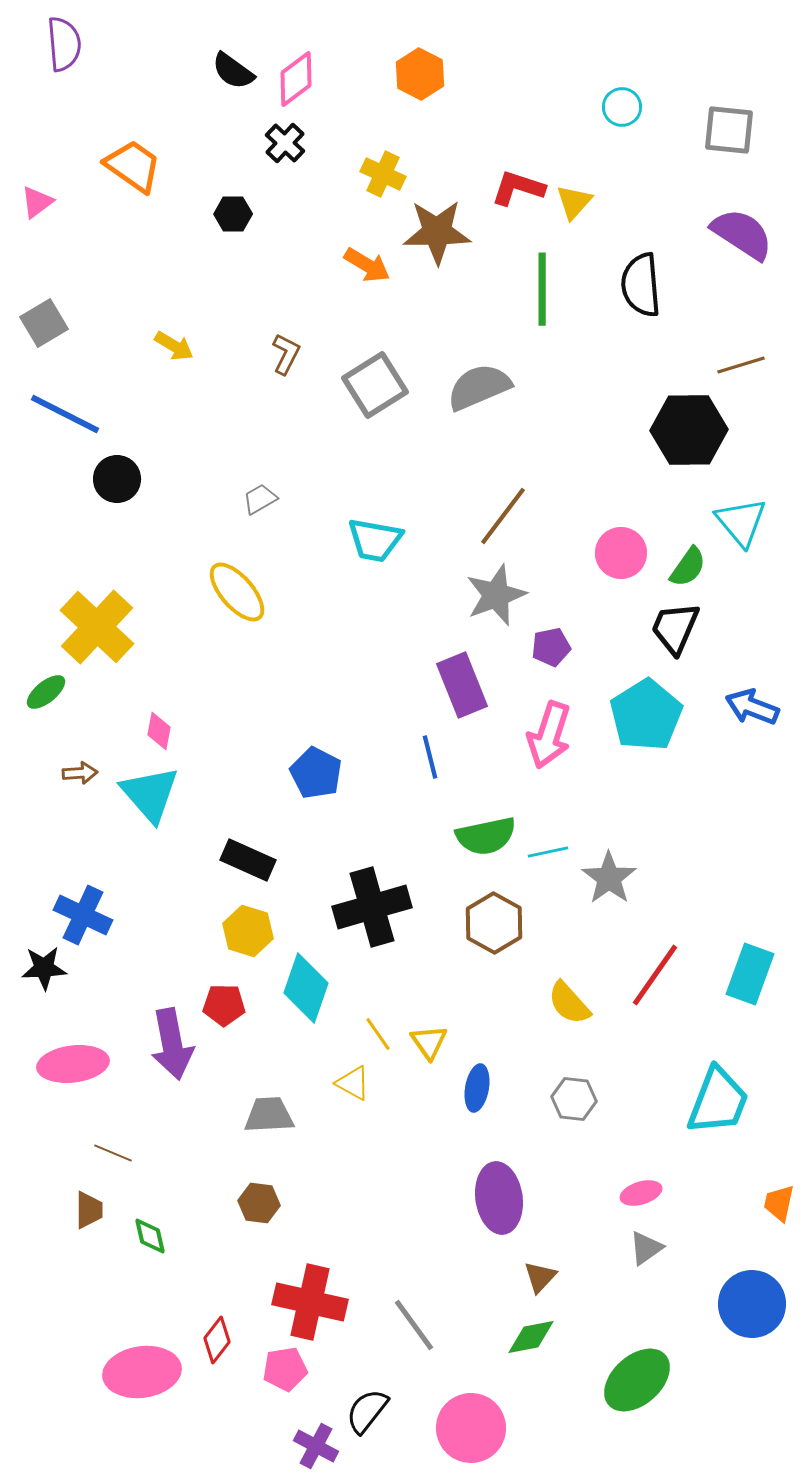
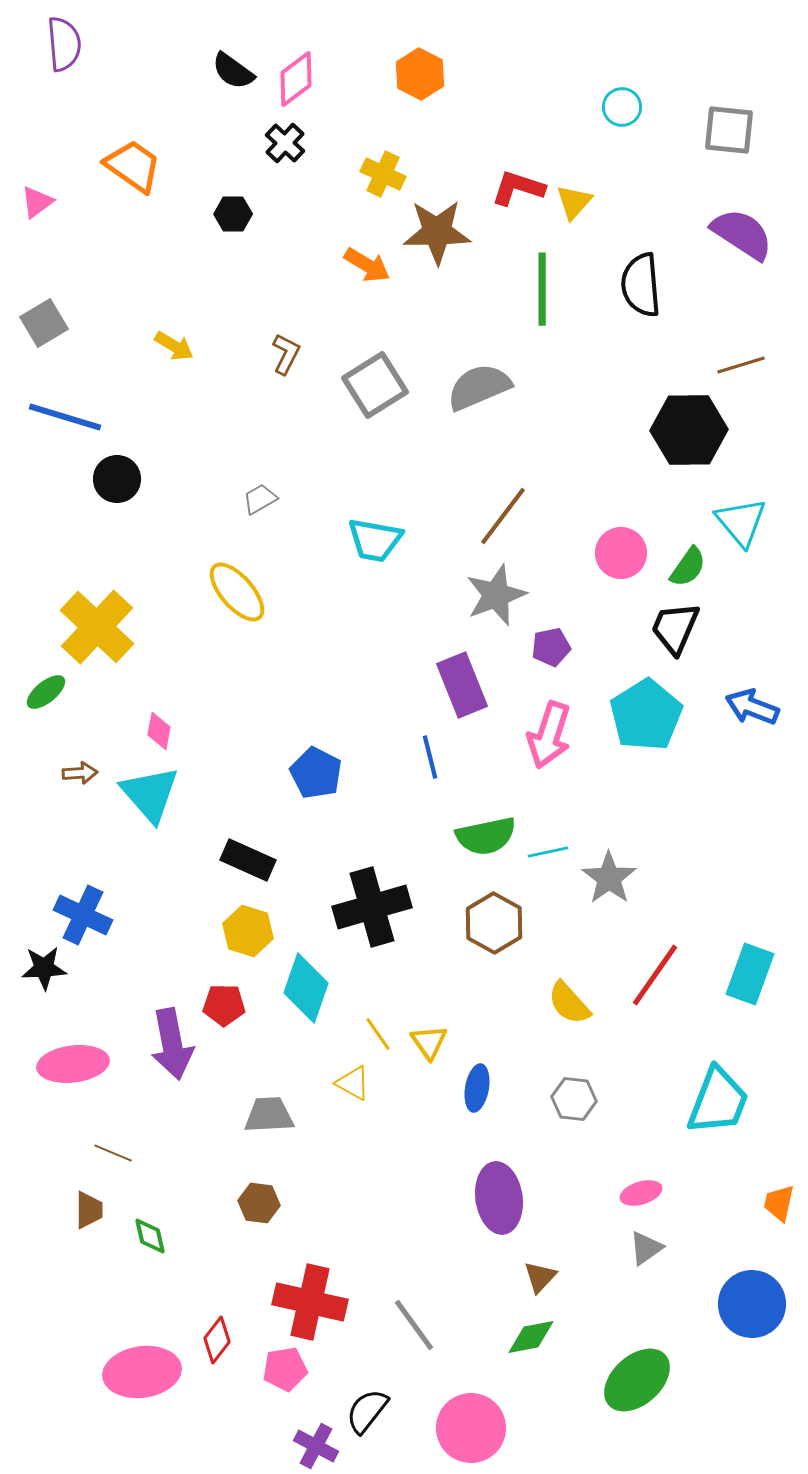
blue line at (65, 414): moved 3 px down; rotated 10 degrees counterclockwise
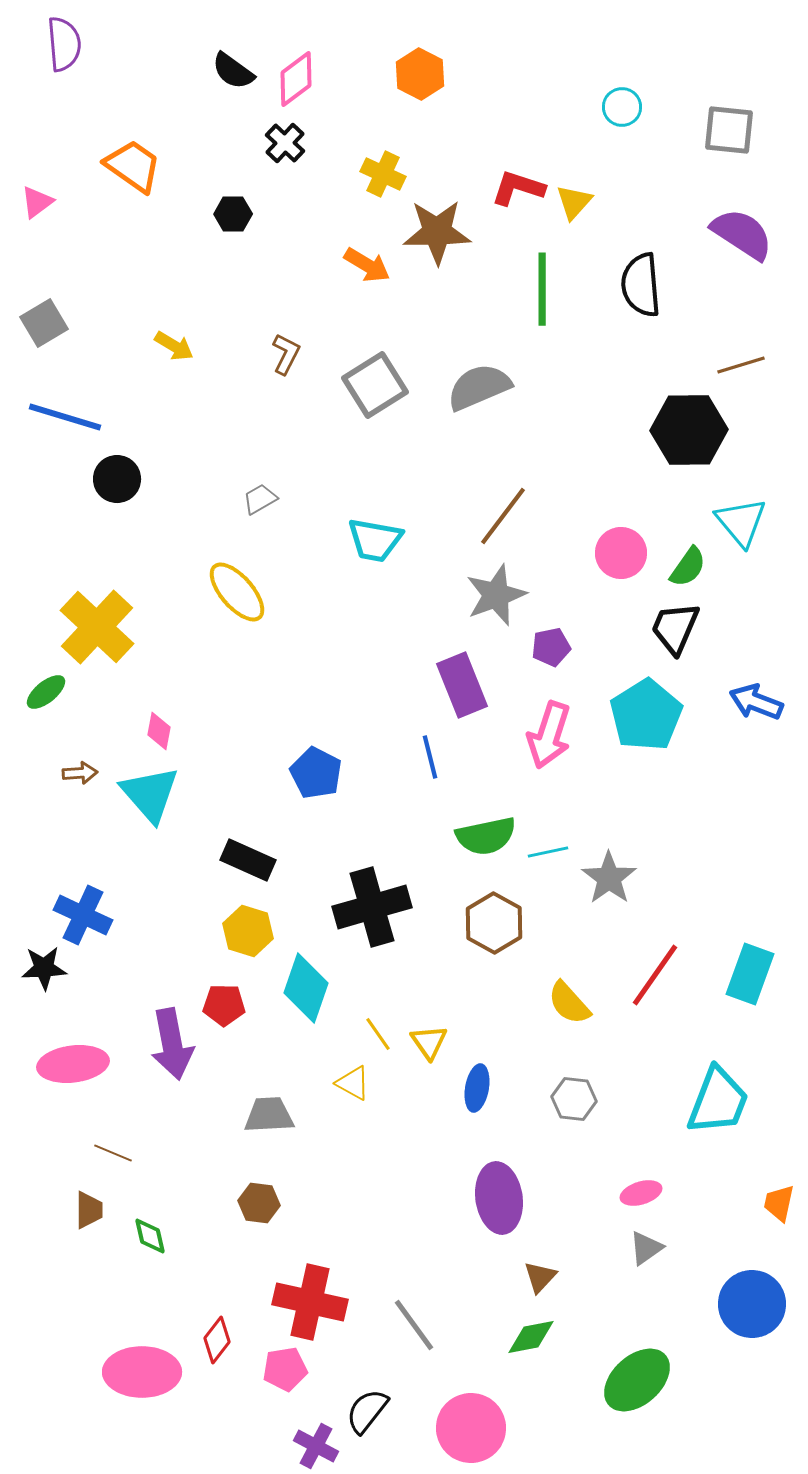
blue arrow at (752, 707): moved 4 px right, 5 px up
pink ellipse at (142, 1372): rotated 8 degrees clockwise
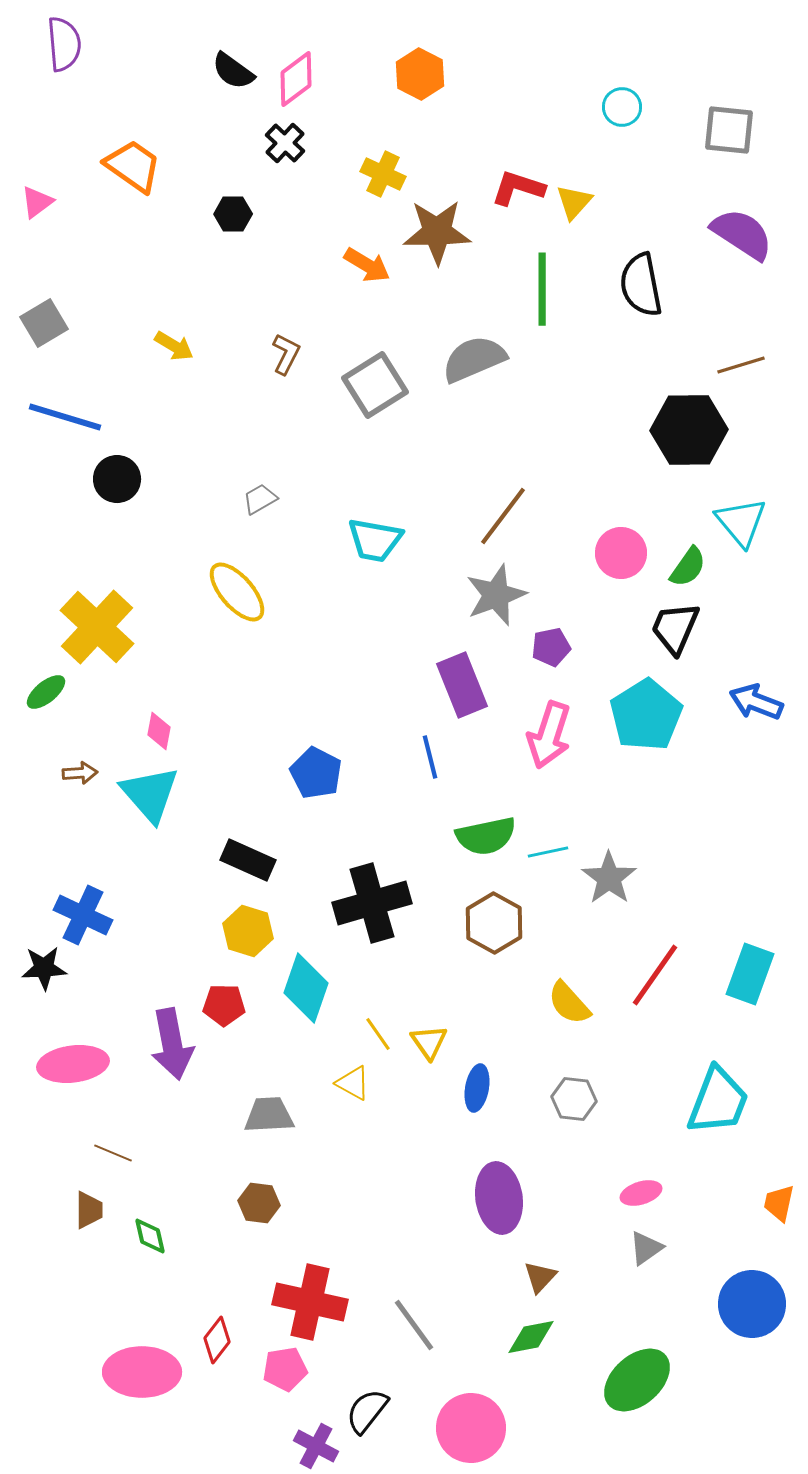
black semicircle at (641, 285): rotated 6 degrees counterclockwise
gray semicircle at (479, 387): moved 5 px left, 28 px up
black cross at (372, 907): moved 4 px up
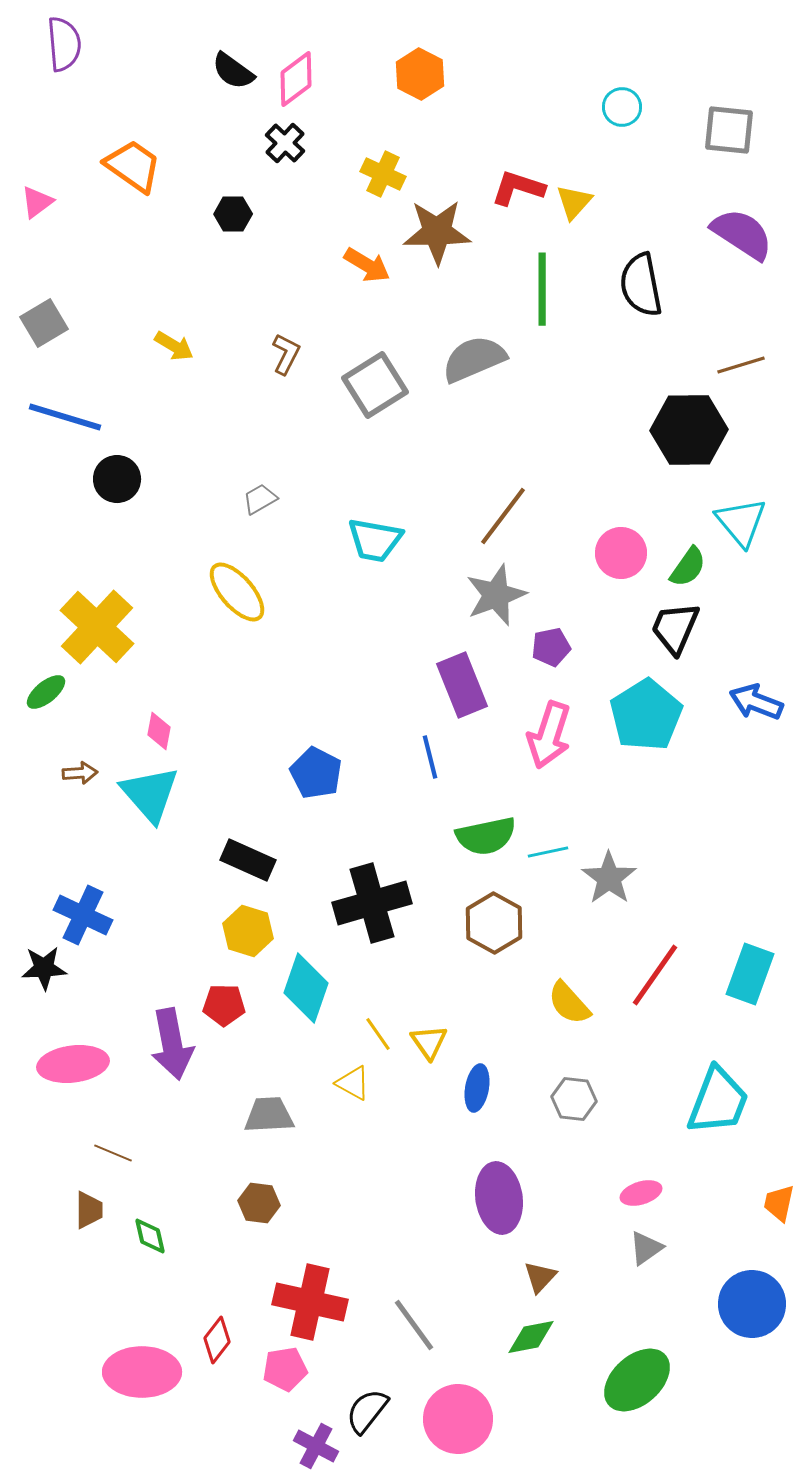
pink circle at (471, 1428): moved 13 px left, 9 px up
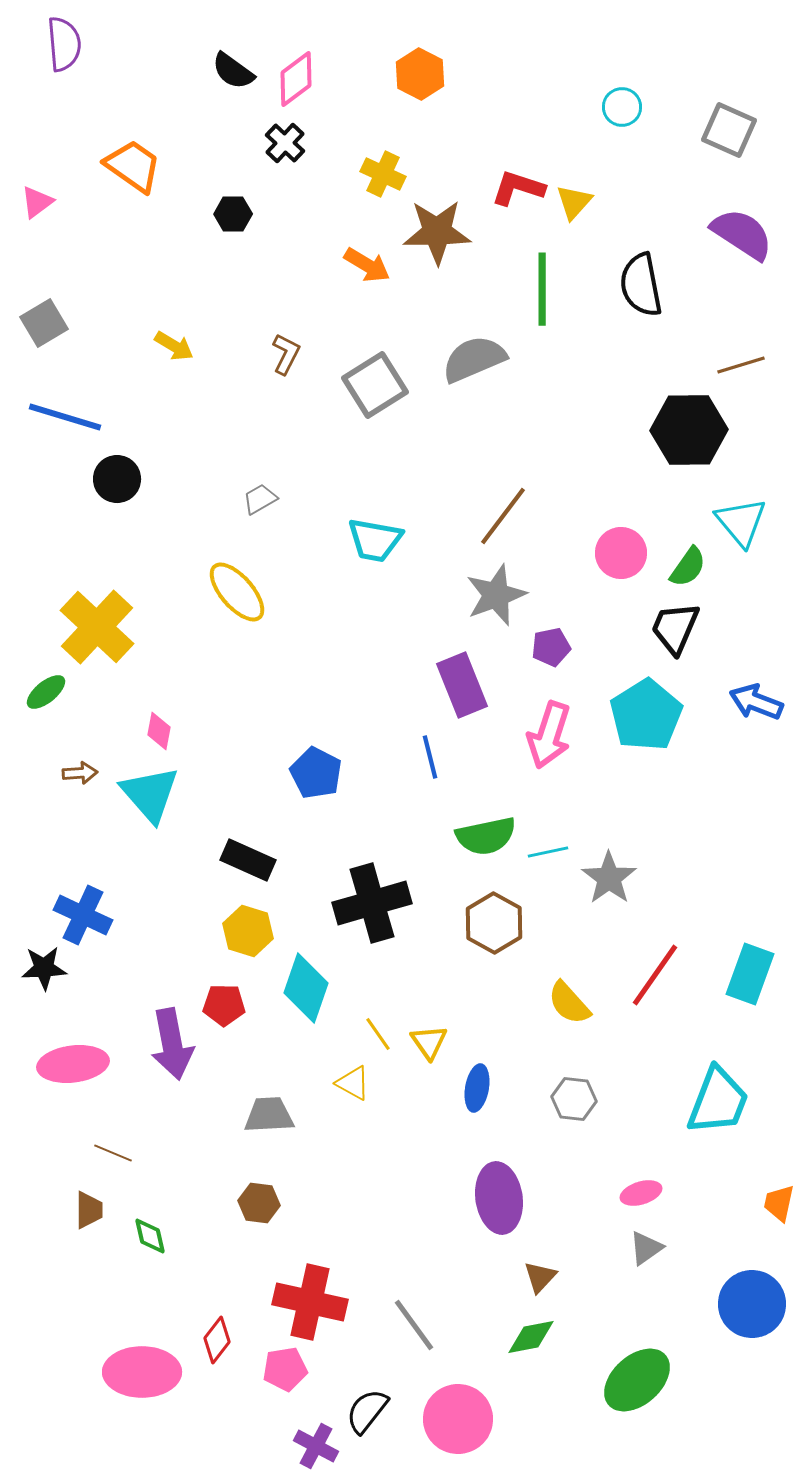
gray square at (729, 130): rotated 18 degrees clockwise
